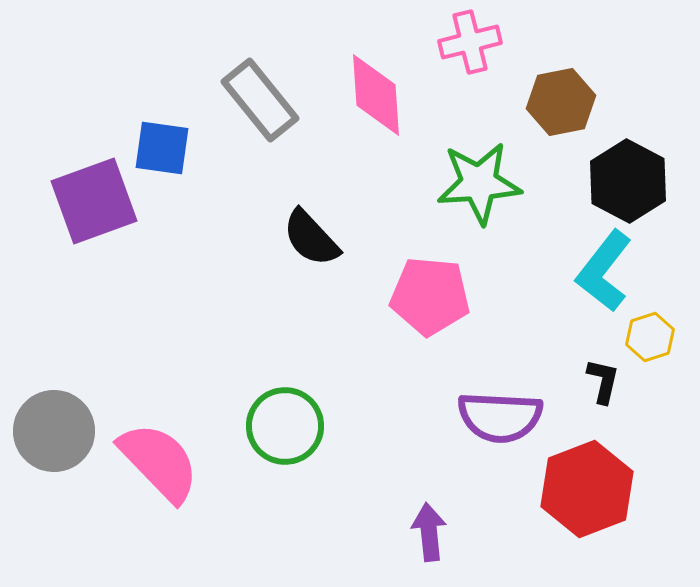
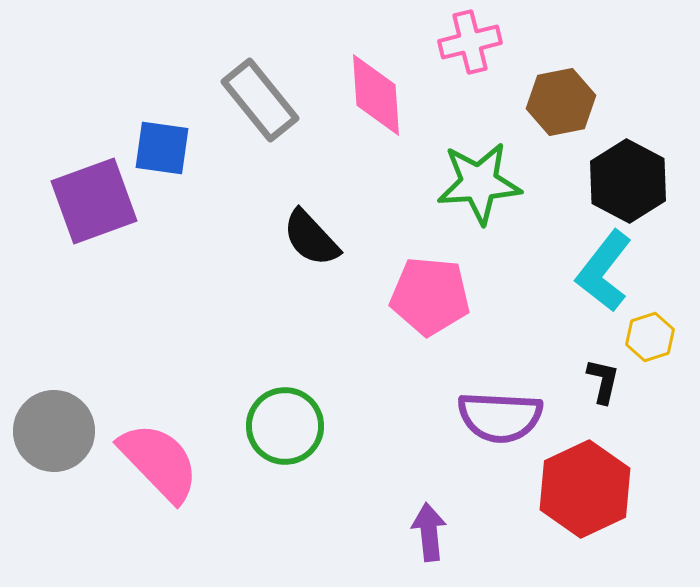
red hexagon: moved 2 px left; rotated 4 degrees counterclockwise
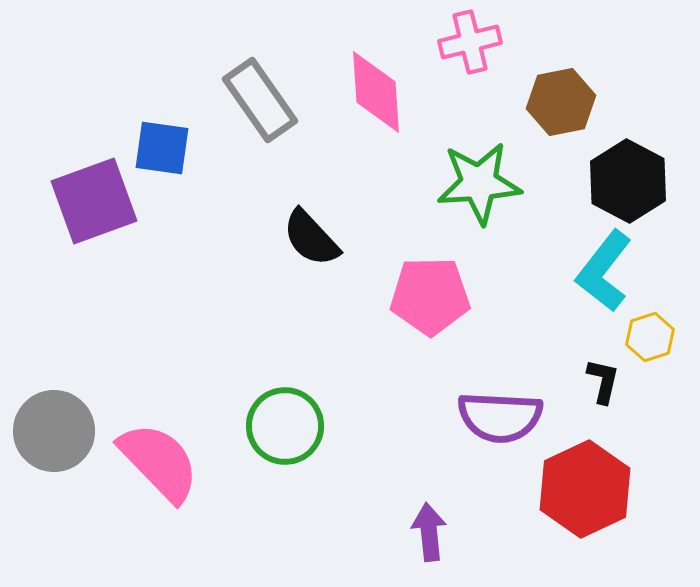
pink diamond: moved 3 px up
gray rectangle: rotated 4 degrees clockwise
pink pentagon: rotated 6 degrees counterclockwise
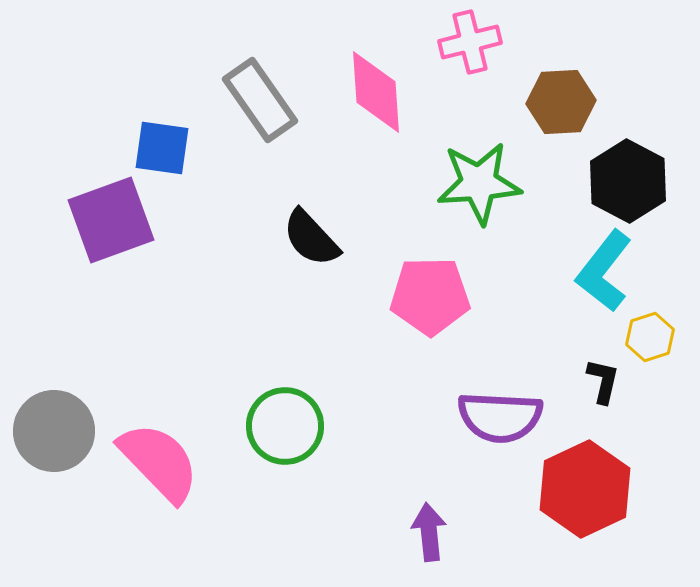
brown hexagon: rotated 8 degrees clockwise
purple square: moved 17 px right, 19 px down
